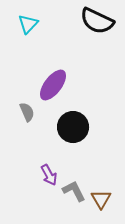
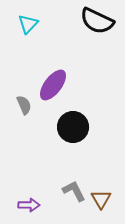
gray semicircle: moved 3 px left, 7 px up
purple arrow: moved 20 px left, 30 px down; rotated 60 degrees counterclockwise
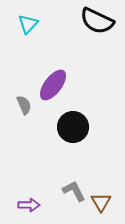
brown triangle: moved 3 px down
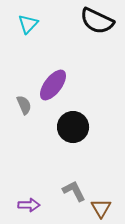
brown triangle: moved 6 px down
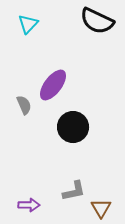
gray L-shape: rotated 105 degrees clockwise
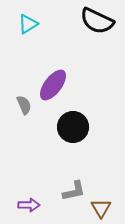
cyan triangle: rotated 15 degrees clockwise
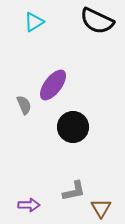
cyan triangle: moved 6 px right, 2 px up
